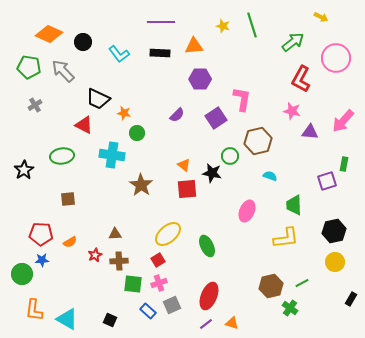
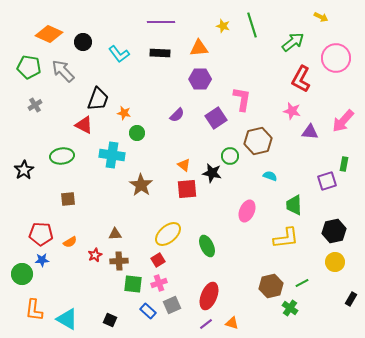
orange triangle at (194, 46): moved 5 px right, 2 px down
black trapezoid at (98, 99): rotated 95 degrees counterclockwise
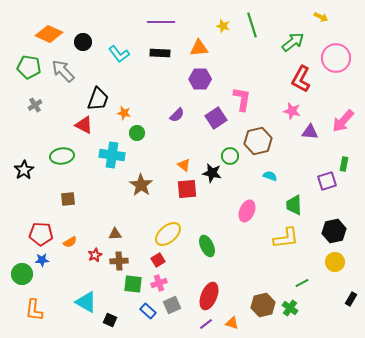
brown hexagon at (271, 286): moved 8 px left, 19 px down
cyan triangle at (67, 319): moved 19 px right, 17 px up
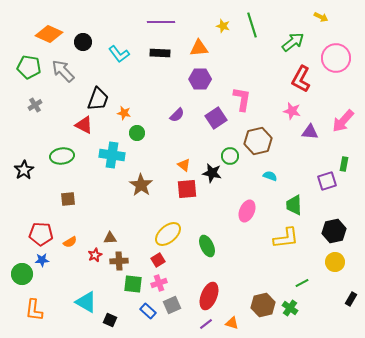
brown triangle at (115, 234): moved 5 px left, 4 px down
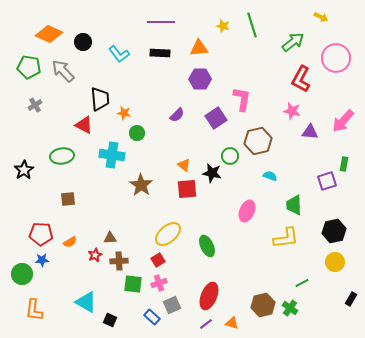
black trapezoid at (98, 99): moved 2 px right; rotated 25 degrees counterclockwise
blue rectangle at (148, 311): moved 4 px right, 6 px down
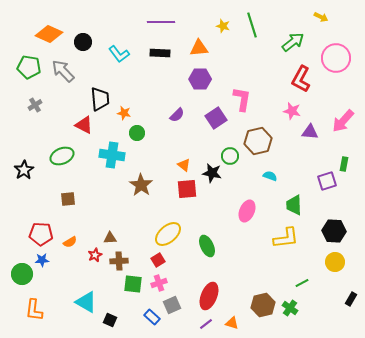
green ellipse at (62, 156): rotated 15 degrees counterclockwise
black hexagon at (334, 231): rotated 15 degrees clockwise
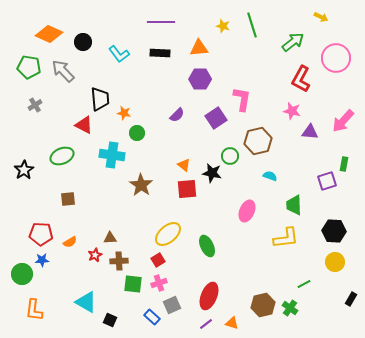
green line at (302, 283): moved 2 px right, 1 px down
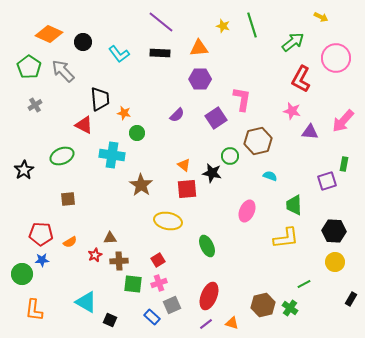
purple line at (161, 22): rotated 40 degrees clockwise
green pentagon at (29, 67): rotated 25 degrees clockwise
yellow ellipse at (168, 234): moved 13 px up; rotated 52 degrees clockwise
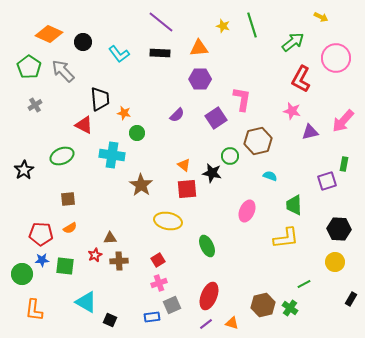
purple triangle at (310, 132): rotated 18 degrees counterclockwise
black hexagon at (334, 231): moved 5 px right, 2 px up
orange semicircle at (70, 242): moved 14 px up
green square at (133, 284): moved 68 px left, 18 px up
blue rectangle at (152, 317): rotated 49 degrees counterclockwise
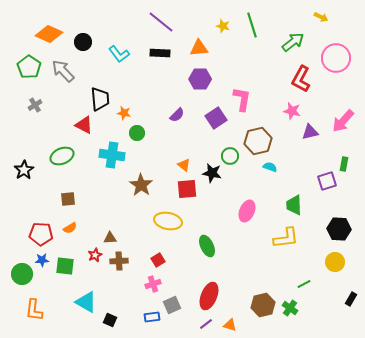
cyan semicircle at (270, 176): moved 9 px up
pink cross at (159, 283): moved 6 px left, 1 px down
orange triangle at (232, 323): moved 2 px left, 2 px down
